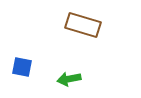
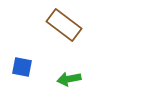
brown rectangle: moved 19 px left; rotated 20 degrees clockwise
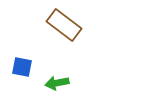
green arrow: moved 12 px left, 4 px down
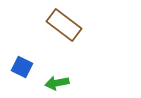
blue square: rotated 15 degrees clockwise
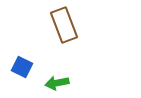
brown rectangle: rotated 32 degrees clockwise
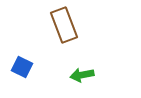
green arrow: moved 25 px right, 8 px up
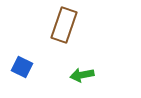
brown rectangle: rotated 40 degrees clockwise
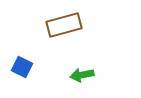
brown rectangle: rotated 56 degrees clockwise
